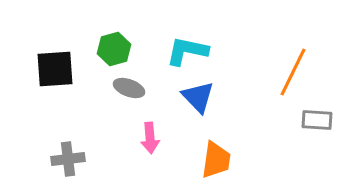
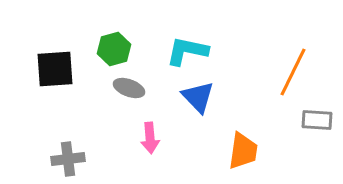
orange trapezoid: moved 27 px right, 9 px up
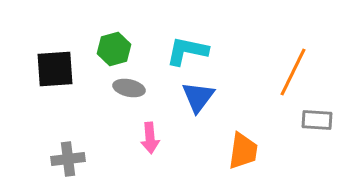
gray ellipse: rotated 8 degrees counterclockwise
blue triangle: rotated 21 degrees clockwise
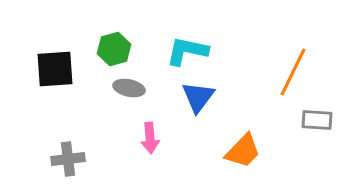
orange trapezoid: rotated 36 degrees clockwise
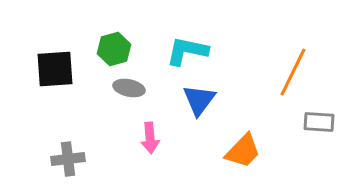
blue triangle: moved 1 px right, 3 px down
gray rectangle: moved 2 px right, 2 px down
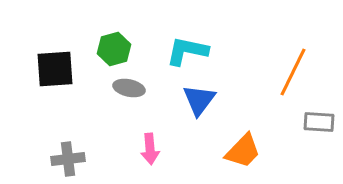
pink arrow: moved 11 px down
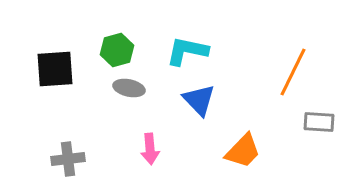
green hexagon: moved 3 px right, 1 px down
blue triangle: rotated 21 degrees counterclockwise
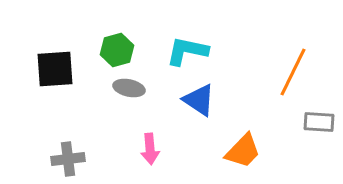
blue triangle: rotated 12 degrees counterclockwise
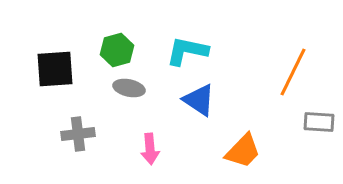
gray cross: moved 10 px right, 25 px up
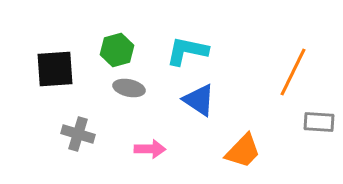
gray cross: rotated 24 degrees clockwise
pink arrow: rotated 84 degrees counterclockwise
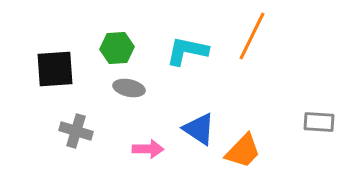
green hexagon: moved 2 px up; rotated 12 degrees clockwise
orange line: moved 41 px left, 36 px up
blue triangle: moved 29 px down
gray cross: moved 2 px left, 3 px up
pink arrow: moved 2 px left
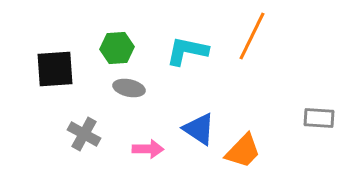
gray rectangle: moved 4 px up
gray cross: moved 8 px right, 3 px down; rotated 12 degrees clockwise
